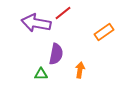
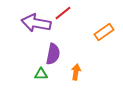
purple semicircle: moved 3 px left
orange arrow: moved 4 px left, 2 px down
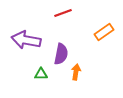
red line: rotated 18 degrees clockwise
purple arrow: moved 10 px left, 17 px down
purple semicircle: moved 8 px right
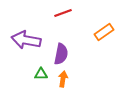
orange arrow: moved 13 px left, 7 px down
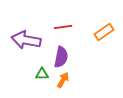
red line: moved 14 px down; rotated 12 degrees clockwise
purple semicircle: moved 3 px down
green triangle: moved 1 px right
orange arrow: moved 1 px down; rotated 21 degrees clockwise
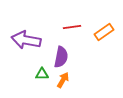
red line: moved 9 px right
